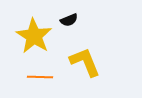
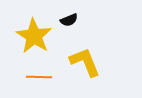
orange line: moved 1 px left
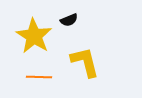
yellow L-shape: rotated 8 degrees clockwise
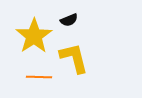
yellow star: rotated 6 degrees clockwise
yellow L-shape: moved 11 px left, 4 px up
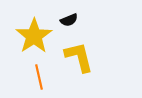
yellow L-shape: moved 5 px right, 1 px up
orange line: rotated 75 degrees clockwise
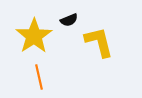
yellow L-shape: moved 20 px right, 15 px up
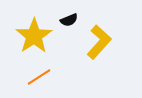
yellow L-shape: rotated 56 degrees clockwise
orange line: rotated 70 degrees clockwise
